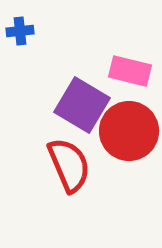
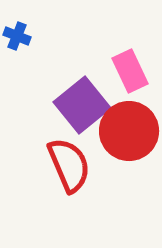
blue cross: moved 3 px left, 5 px down; rotated 28 degrees clockwise
pink rectangle: rotated 51 degrees clockwise
purple square: rotated 20 degrees clockwise
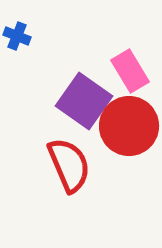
pink rectangle: rotated 6 degrees counterclockwise
purple square: moved 2 px right, 4 px up; rotated 16 degrees counterclockwise
red circle: moved 5 px up
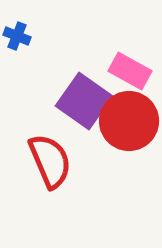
pink rectangle: rotated 30 degrees counterclockwise
red circle: moved 5 px up
red semicircle: moved 19 px left, 4 px up
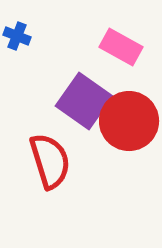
pink rectangle: moved 9 px left, 24 px up
red semicircle: rotated 6 degrees clockwise
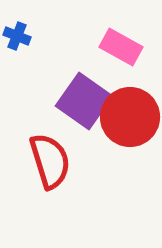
red circle: moved 1 px right, 4 px up
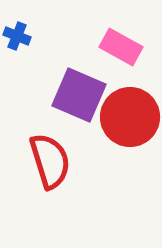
purple square: moved 5 px left, 6 px up; rotated 12 degrees counterclockwise
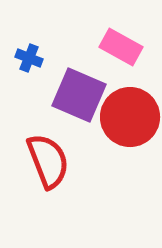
blue cross: moved 12 px right, 22 px down
red semicircle: moved 2 px left; rotated 4 degrees counterclockwise
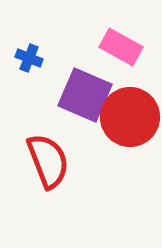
purple square: moved 6 px right
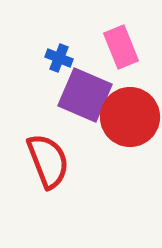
pink rectangle: rotated 39 degrees clockwise
blue cross: moved 30 px right
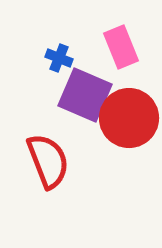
red circle: moved 1 px left, 1 px down
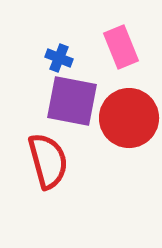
purple square: moved 13 px left, 6 px down; rotated 12 degrees counterclockwise
red semicircle: rotated 6 degrees clockwise
